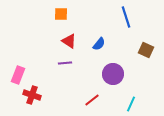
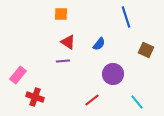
red triangle: moved 1 px left, 1 px down
purple line: moved 2 px left, 2 px up
pink rectangle: rotated 18 degrees clockwise
red cross: moved 3 px right, 2 px down
cyan line: moved 6 px right, 2 px up; rotated 63 degrees counterclockwise
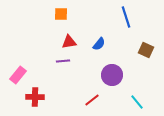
red triangle: moved 1 px right; rotated 42 degrees counterclockwise
purple circle: moved 1 px left, 1 px down
red cross: rotated 18 degrees counterclockwise
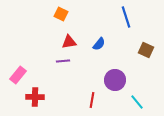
orange square: rotated 24 degrees clockwise
purple circle: moved 3 px right, 5 px down
red line: rotated 42 degrees counterclockwise
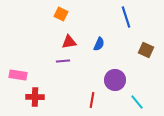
blue semicircle: rotated 16 degrees counterclockwise
pink rectangle: rotated 60 degrees clockwise
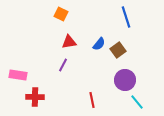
blue semicircle: rotated 16 degrees clockwise
brown square: moved 28 px left; rotated 28 degrees clockwise
purple line: moved 4 px down; rotated 56 degrees counterclockwise
purple circle: moved 10 px right
red line: rotated 21 degrees counterclockwise
